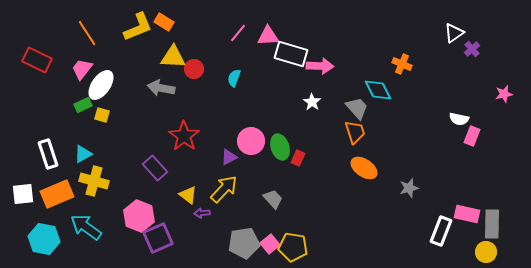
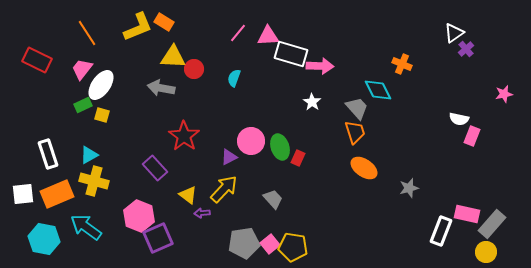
purple cross at (472, 49): moved 6 px left
cyan triangle at (83, 154): moved 6 px right, 1 px down
gray rectangle at (492, 224): rotated 40 degrees clockwise
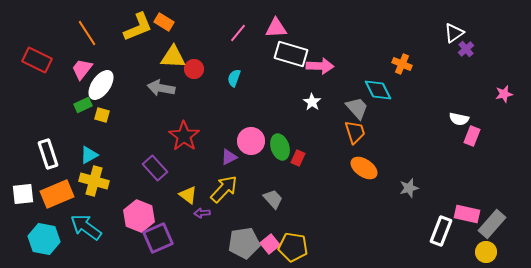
pink triangle at (268, 36): moved 8 px right, 8 px up
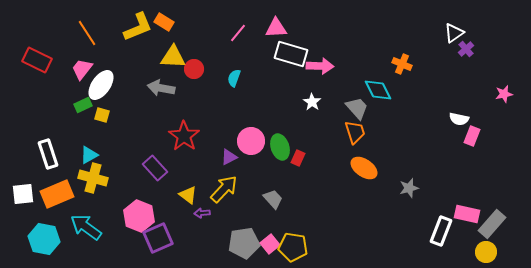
yellow cross at (94, 181): moved 1 px left, 3 px up
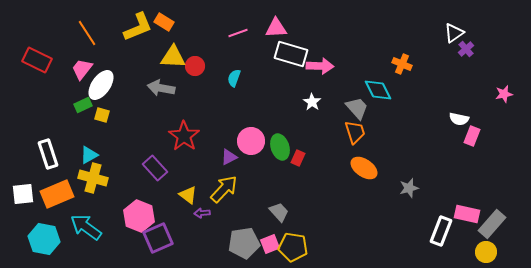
pink line at (238, 33): rotated 30 degrees clockwise
red circle at (194, 69): moved 1 px right, 3 px up
gray trapezoid at (273, 199): moved 6 px right, 13 px down
pink square at (270, 244): rotated 18 degrees clockwise
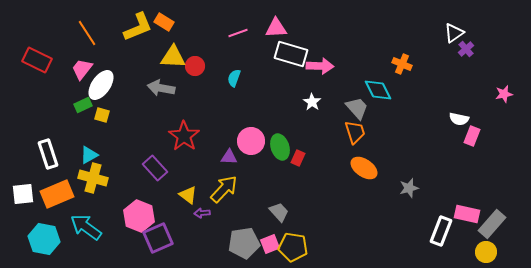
purple triangle at (229, 157): rotated 30 degrees clockwise
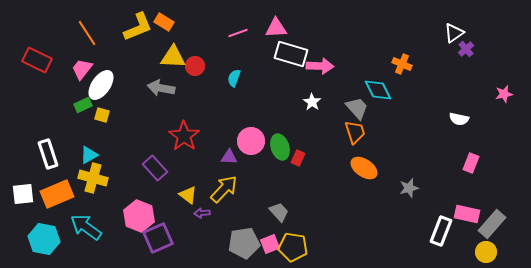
pink rectangle at (472, 136): moved 1 px left, 27 px down
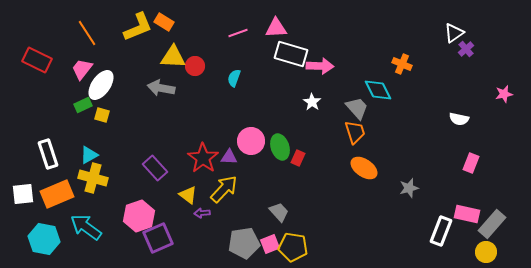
red star at (184, 136): moved 19 px right, 22 px down
pink hexagon at (139, 216): rotated 20 degrees clockwise
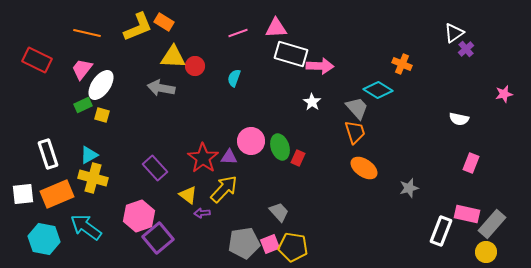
orange line at (87, 33): rotated 44 degrees counterclockwise
cyan diamond at (378, 90): rotated 32 degrees counterclockwise
purple square at (158, 238): rotated 16 degrees counterclockwise
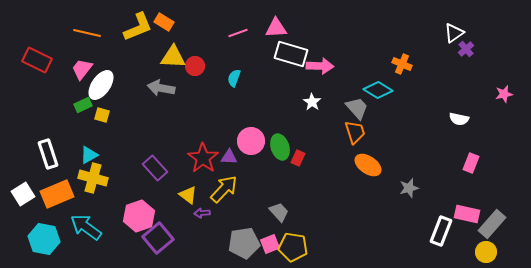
orange ellipse at (364, 168): moved 4 px right, 3 px up
white square at (23, 194): rotated 25 degrees counterclockwise
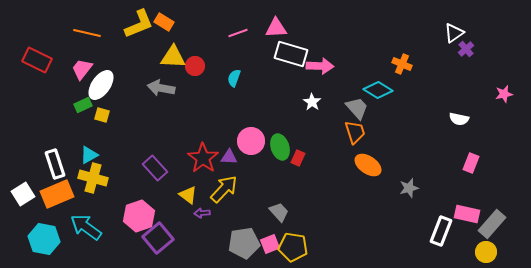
yellow L-shape at (138, 27): moved 1 px right, 3 px up
white rectangle at (48, 154): moved 7 px right, 10 px down
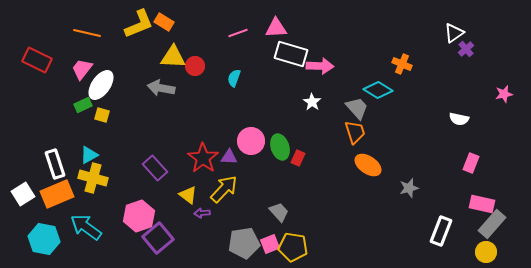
pink rectangle at (467, 214): moved 15 px right, 10 px up
